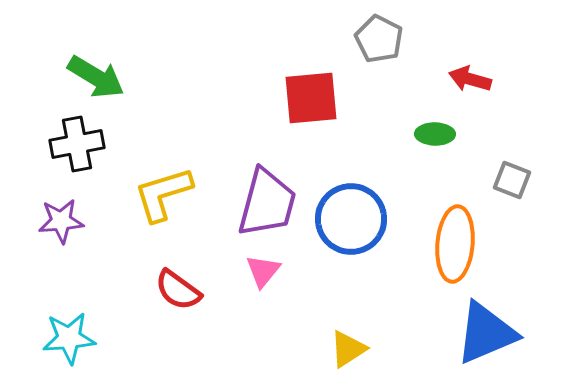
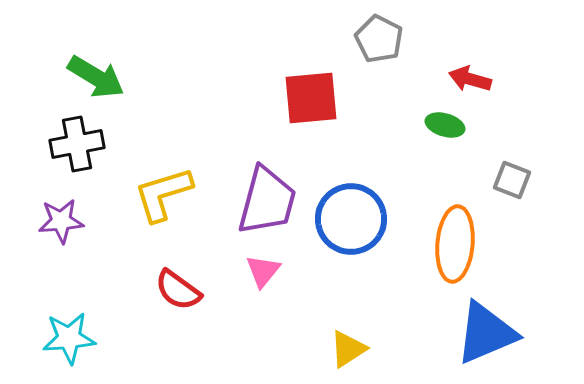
green ellipse: moved 10 px right, 9 px up; rotated 15 degrees clockwise
purple trapezoid: moved 2 px up
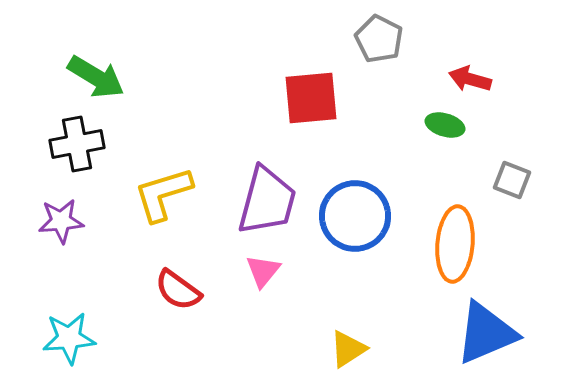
blue circle: moved 4 px right, 3 px up
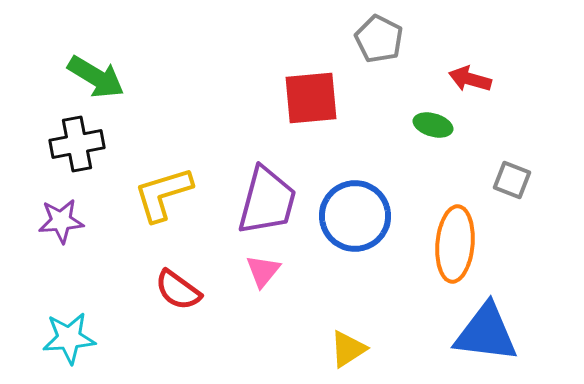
green ellipse: moved 12 px left
blue triangle: rotated 30 degrees clockwise
